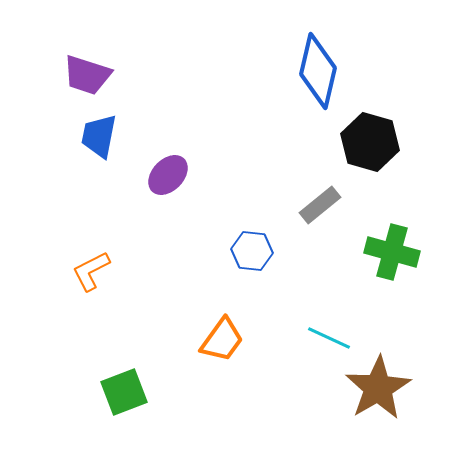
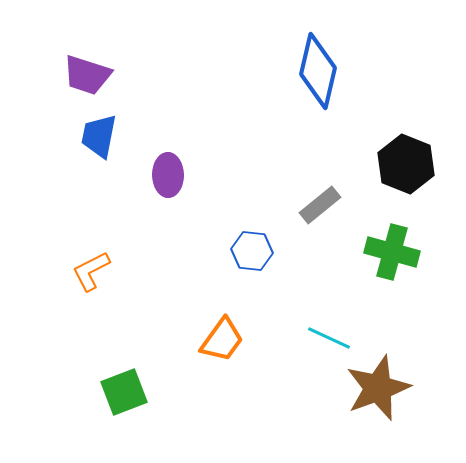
black hexagon: moved 36 px right, 22 px down; rotated 6 degrees clockwise
purple ellipse: rotated 45 degrees counterclockwise
brown star: rotated 10 degrees clockwise
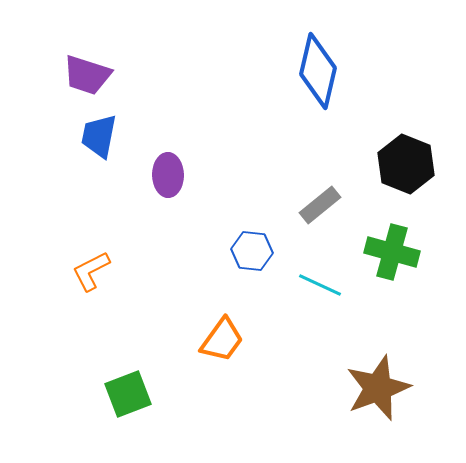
cyan line: moved 9 px left, 53 px up
green square: moved 4 px right, 2 px down
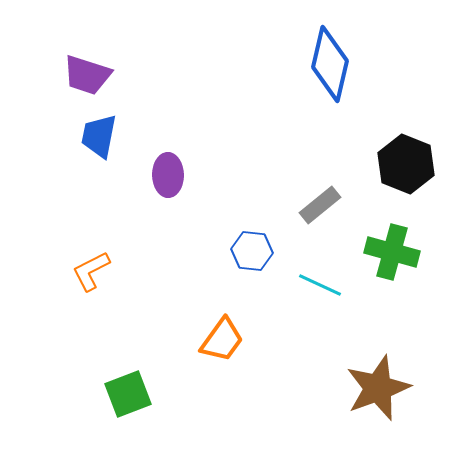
blue diamond: moved 12 px right, 7 px up
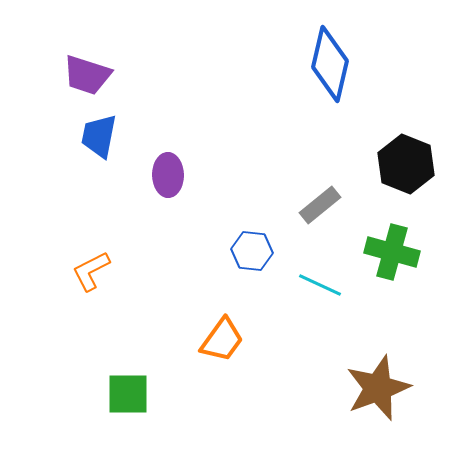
green square: rotated 21 degrees clockwise
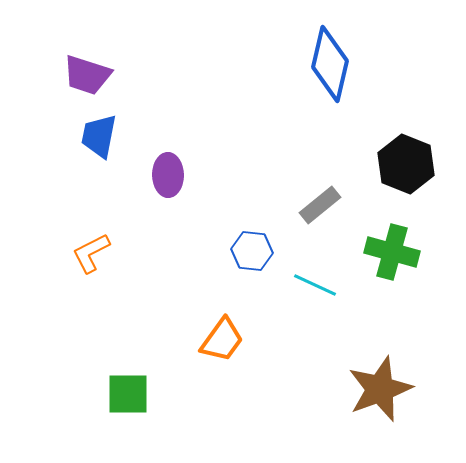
orange L-shape: moved 18 px up
cyan line: moved 5 px left
brown star: moved 2 px right, 1 px down
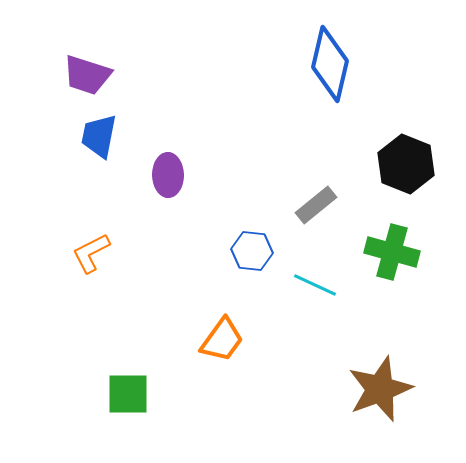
gray rectangle: moved 4 px left
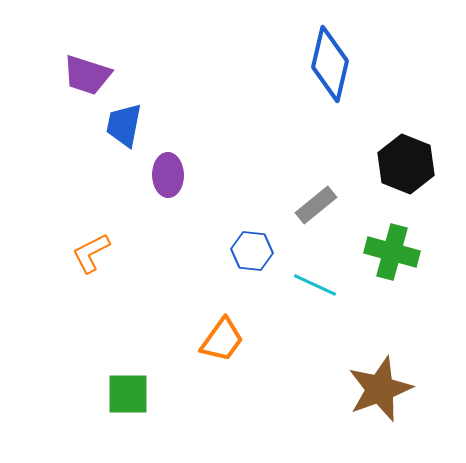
blue trapezoid: moved 25 px right, 11 px up
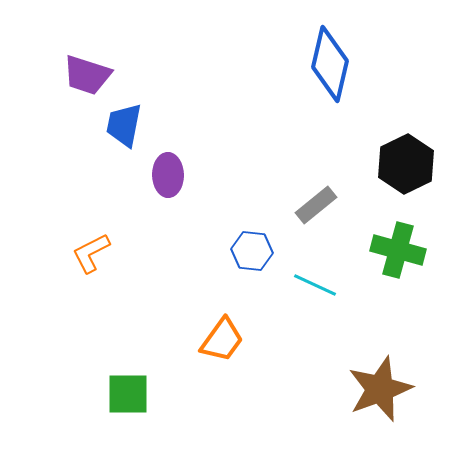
black hexagon: rotated 12 degrees clockwise
green cross: moved 6 px right, 2 px up
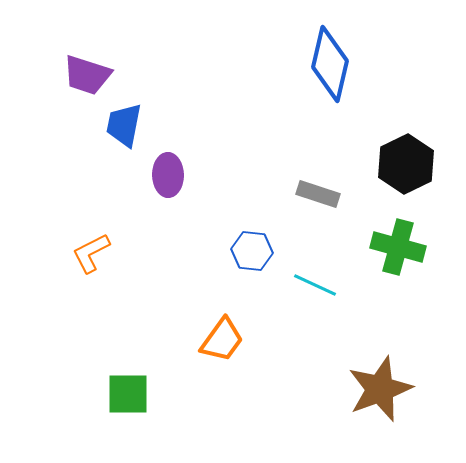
gray rectangle: moved 2 px right, 11 px up; rotated 57 degrees clockwise
green cross: moved 3 px up
